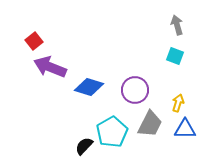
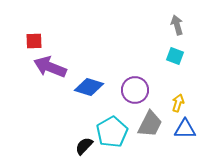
red square: rotated 36 degrees clockwise
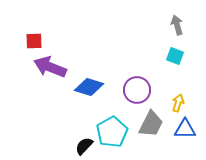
purple circle: moved 2 px right
gray trapezoid: moved 1 px right
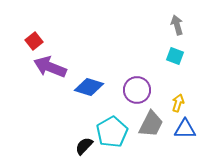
red square: rotated 36 degrees counterclockwise
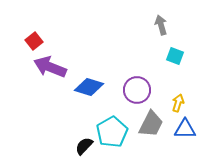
gray arrow: moved 16 px left
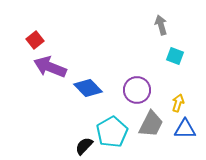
red square: moved 1 px right, 1 px up
blue diamond: moved 1 px left, 1 px down; rotated 28 degrees clockwise
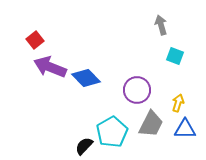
blue diamond: moved 2 px left, 10 px up
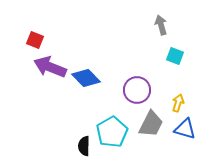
red square: rotated 30 degrees counterclockwise
blue triangle: rotated 15 degrees clockwise
black semicircle: rotated 42 degrees counterclockwise
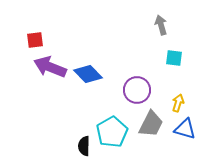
red square: rotated 30 degrees counterclockwise
cyan square: moved 1 px left, 2 px down; rotated 12 degrees counterclockwise
blue diamond: moved 2 px right, 4 px up
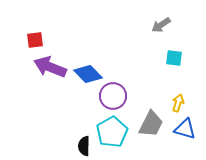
gray arrow: rotated 108 degrees counterclockwise
purple circle: moved 24 px left, 6 px down
